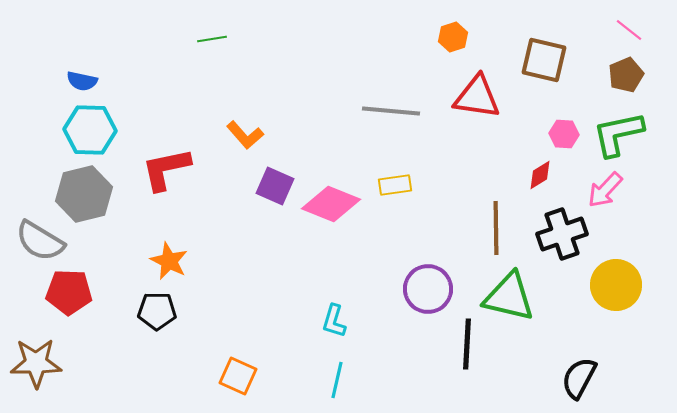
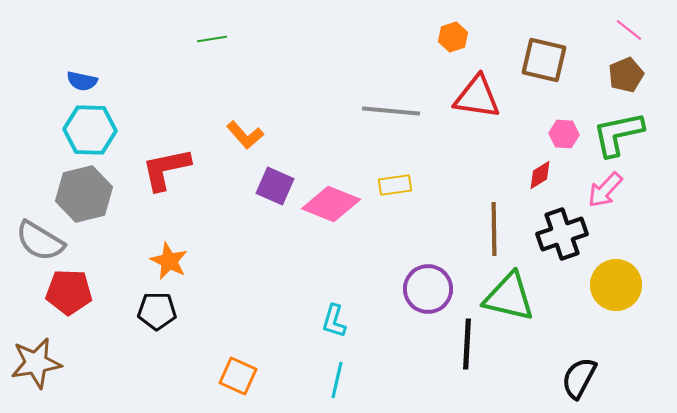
brown line: moved 2 px left, 1 px down
brown star: rotated 9 degrees counterclockwise
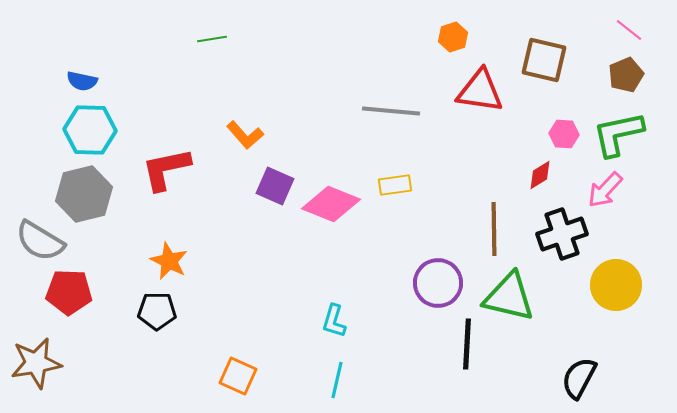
red triangle: moved 3 px right, 6 px up
purple circle: moved 10 px right, 6 px up
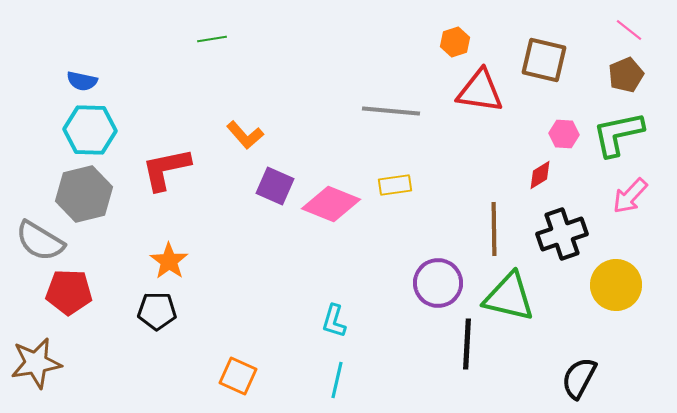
orange hexagon: moved 2 px right, 5 px down
pink arrow: moved 25 px right, 6 px down
orange star: rotated 9 degrees clockwise
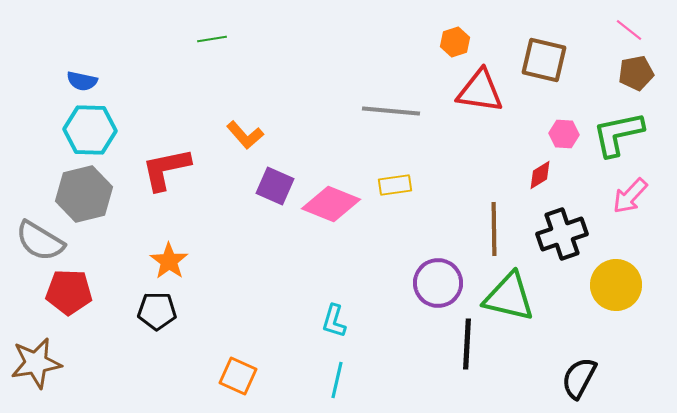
brown pentagon: moved 10 px right, 2 px up; rotated 12 degrees clockwise
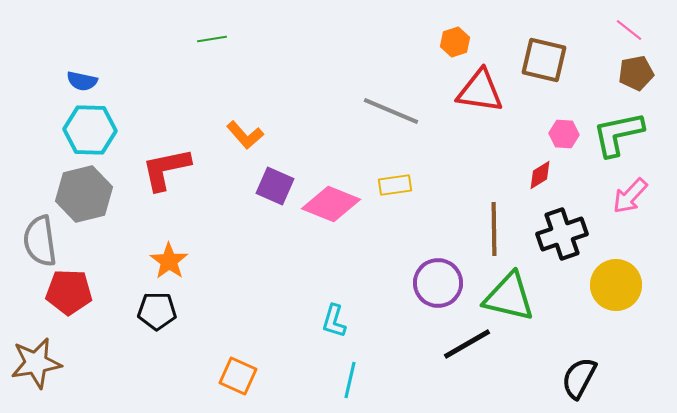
gray line: rotated 18 degrees clockwise
gray semicircle: rotated 51 degrees clockwise
black line: rotated 57 degrees clockwise
cyan line: moved 13 px right
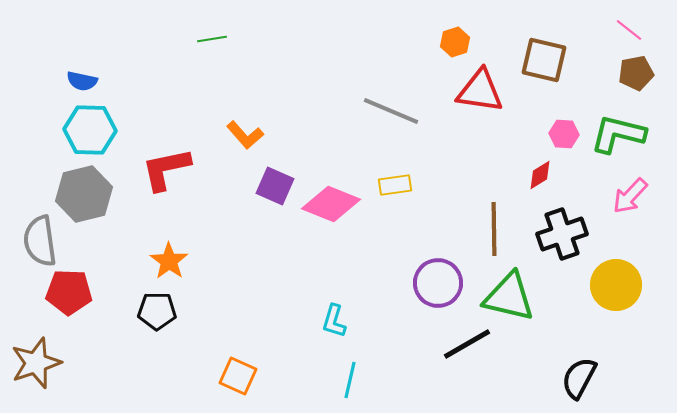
green L-shape: rotated 26 degrees clockwise
brown star: rotated 9 degrees counterclockwise
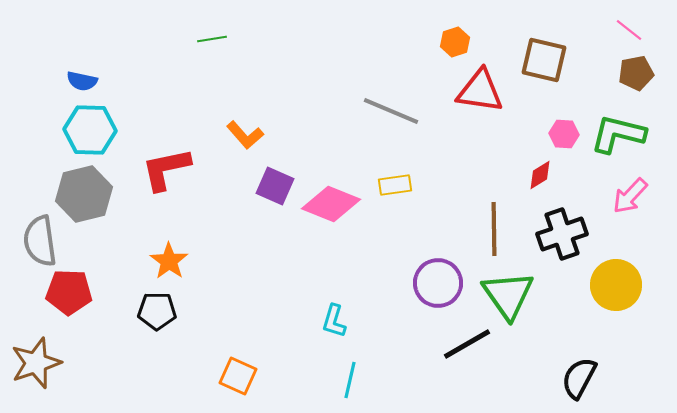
green triangle: moved 1 px left, 2 px up; rotated 42 degrees clockwise
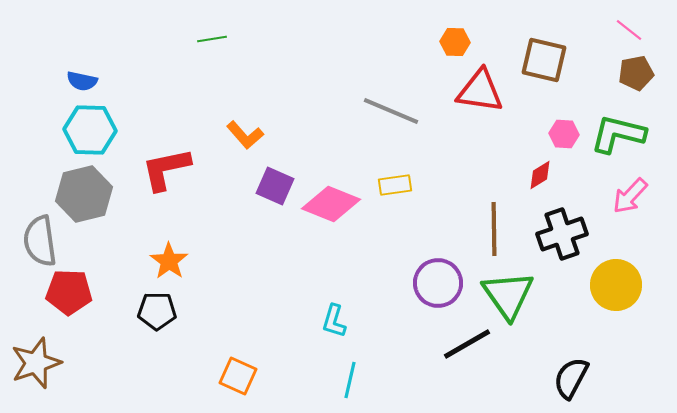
orange hexagon: rotated 20 degrees clockwise
black semicircle: moved 8 px left
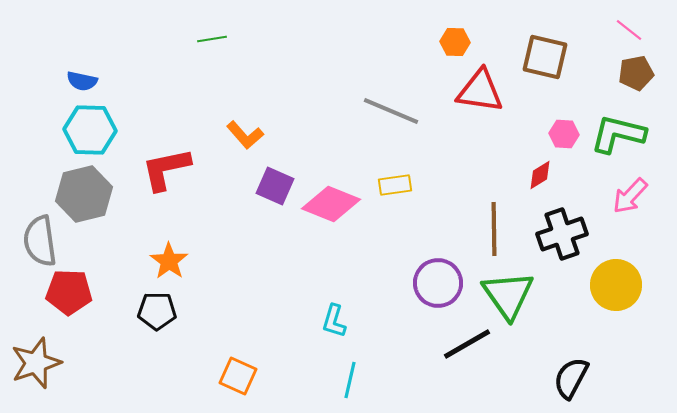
brown square: moved 1 px right, 3 px up
